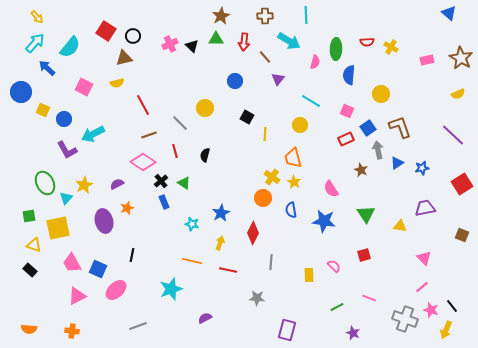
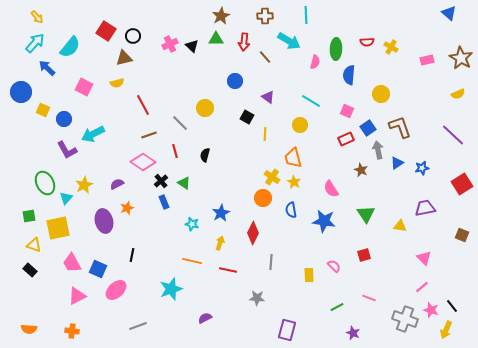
purple triangle at (278, 79): moved 10 px left, 18 px down; rotated 32 degrees counterclockwise
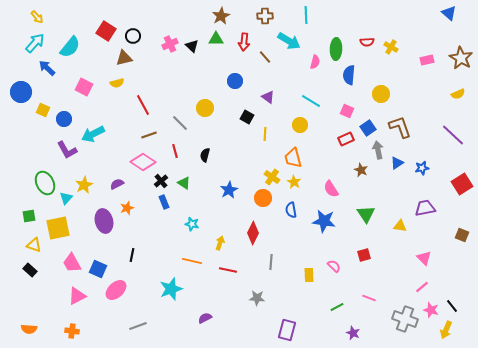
blue star at (221, 213): moved 8 px right, 23 px up
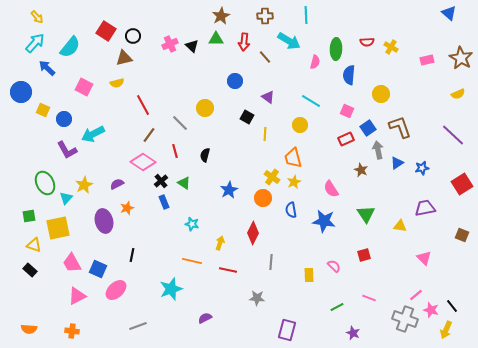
brown line at (149, 135): rotated 35 degrees counterclockwise
yellow star at (294, 182): rotated 16 degrees clockwise
pink line at (422, 287): moved 6 px left, 8 px down
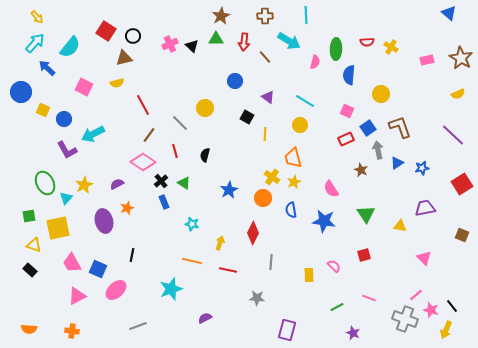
cyan line at (311, 101): moved 6 px left
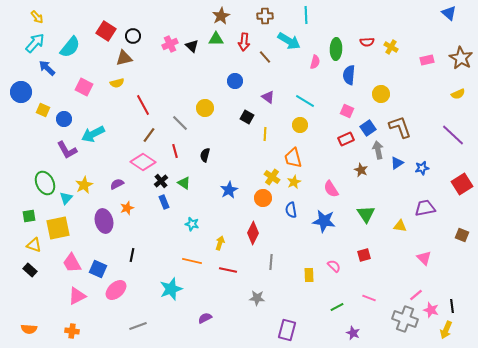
black line at (452, 306): rotated 32 degrees clockwise
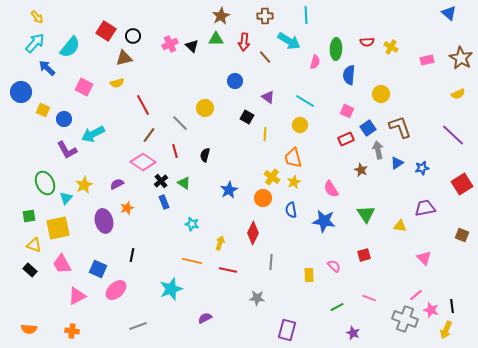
pink trapezoid at (72, 263): moved 10 px left, 1 px down
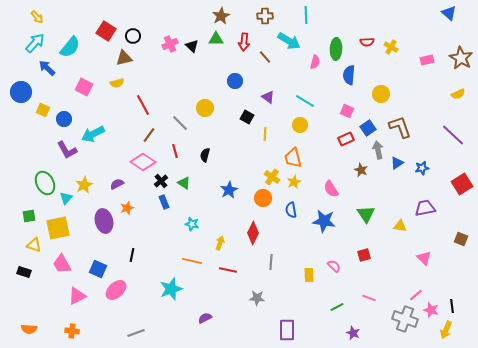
brown square at (462, 235): moved 1 px left, 4 px down
black rectangle at (30, 270): moved 6 px left, 2 px down; rotated 24 degrees counterclockwise
gray line at (138, 326): moved 2 px left, 7 px down
purple rectangle at (287, 330): rotated 15 degrees counterclockwise
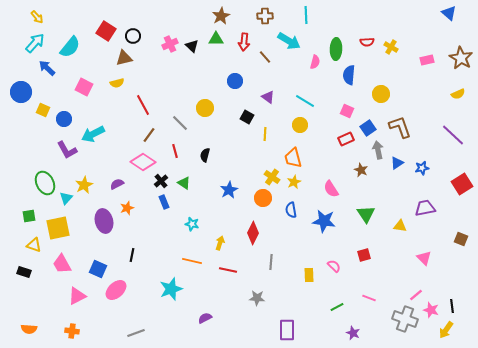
yellow arrow at (446, 330): rotated 12 degrees clockwise
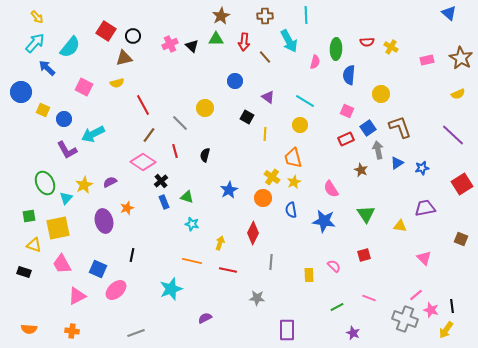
cyan arrow at (289, 41): rotated 30 degrees clockwise
green triangle at (184, 183): moved 3 px right, 14 px down; rotated 16 degrees counterclockwise
purple semicircle at (117, 184): moved 7 px left, 2 px up
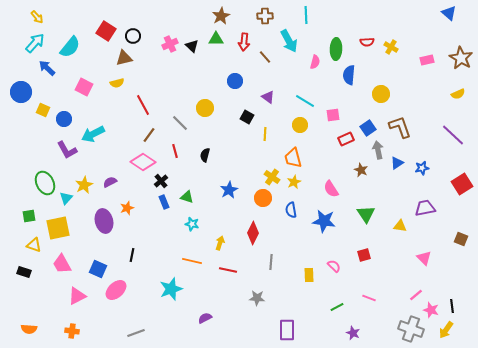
pink square at (347, 111): moved 14 px left, 4 px down; rotated 32 degrees counterclockwise
gray cross at (405, 319): moved 6 px right, 10 px down
